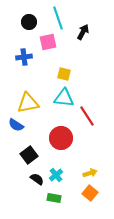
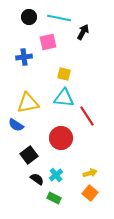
cyan line: moved 1 px right; rotated 60 degrees counterclockwise
black circle: moved 5 px up
green rectangle: rotated 16 degrees clockwise
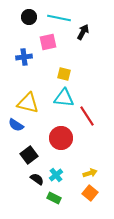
yellow triangle: rotated 25 degrees clockwise
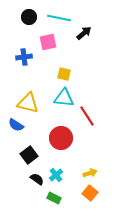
black arrow: moved 1 px right, 1 px down; rotated 21 degrees clockwise
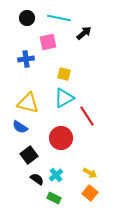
black circle: moved 2 px left, 1 px down
blue cross: moved 2 px right, 2 px down
cyan triangle: rotated 35 degrees counterclockwise
blue semicircle: moved 4 px right, 2 px down
yellow arrow: rotated 48 degrees clockwise
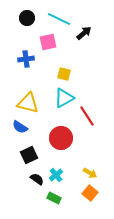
cyan line: moved 1 px down; rotated 15 degrees clockwise
black square: rotated 12 degrees clockwise
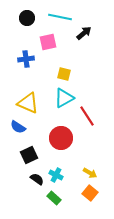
cyan line: moved 1 px right, 2 px up; rotated 15 degrees counterclockwise
yellow triangle: rotated 10 degrees clockwise
blue semicircle: moved 2 px left
cyan cross: rotated 24 degrees counterclockwise
green rectangle: rotated 16 degrees clockwise
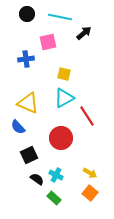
black circle: moved 4 px up
blue semicircle: rotated 14 degrees clockwise
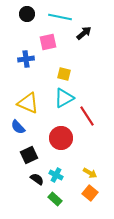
green rectangle: moved 1 px right, 1 px down
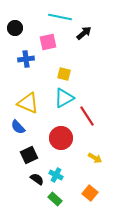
black circle: moved 12 px left, 14 px down
yellow arrow: moved 5 px right, 15 px up
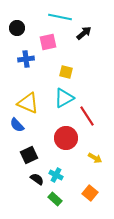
black circle: moved 2 px right
yellow square: moved 2 px right, 2 px up
blue semicircle: moved 1 px left, 2 px up
red circle: moved 5 px right
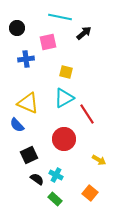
red line: moved 2 px up
red circle: moved 2 px left, 1 px down
yellow arrow: moved 4 px right, 2 px down
